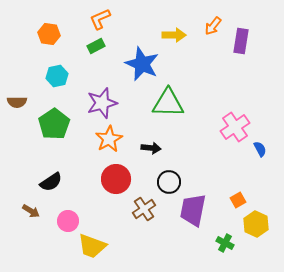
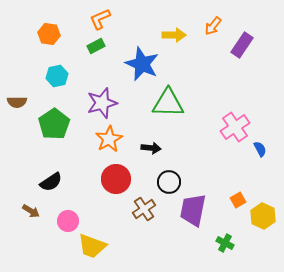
purple rectangle: moved 1 px right, 4 px down; rotated 25 degrees clockwise
yellow hexagon: moved 7 px right, 8 px up
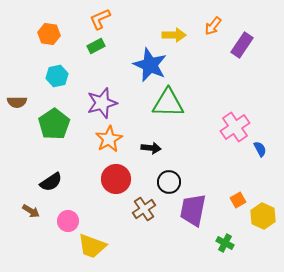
blue star: moved 8 px right, 1 px down
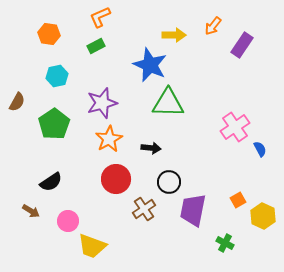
orange L-shape: moved 2 px up
brown semicircle: rotated 60 degrees counterclockwise
